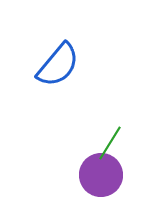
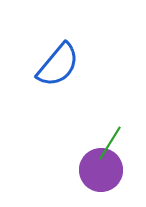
purple circle: moved 5 px up
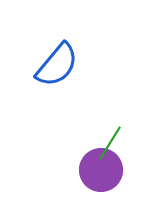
blue semicircle: moved 1 px left
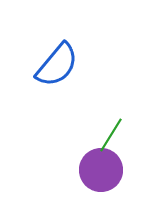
green line: moved 1 px right, 8 px up
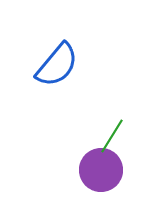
green line: moved 1 px right, 1 px down
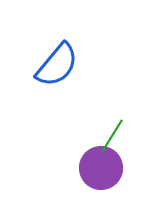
purple circle: moved 2 px up
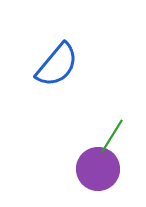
purple circle: moved 3 px left, 1 px down
